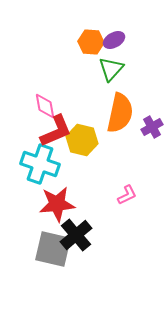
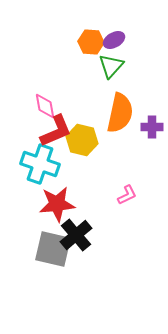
green triangle: moved 3 px up
purple cross: rotated 30 degrees clockwise
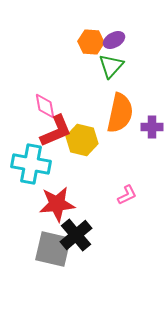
cyan cross: moved 9 px left; rotated 9 degrees counterclockwise
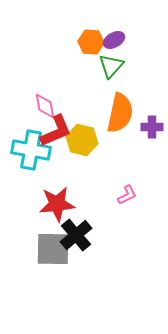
cyan cross: moved 14 px up
gray square: rotated 12 degrees counterclockwise
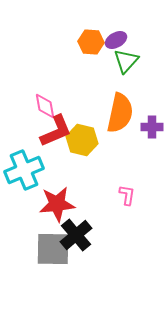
purple ellipse: moved 2 px right
green triangle: moved 15 px right, 5 px up
cyan cross: moved 7 px left, 20 px down; rotated 33 degrees counterclockwise
pink L-shape: rotated 55 degrees counterclockwise
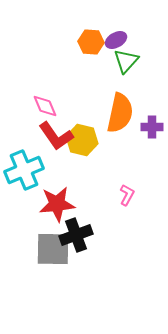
pink diamond: rotated 12 degrees counterclockwise
red L-shape: moved 5 px down; rotated 78 degrees clockwise
pink L-shape: rotated 20 degrees clockwise
black cross: rotated 20 degrees clockwise
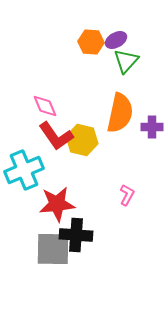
black cross: rotated 24 degrees clockwise
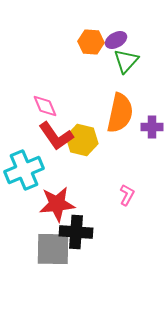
black cross: moved 3 px up
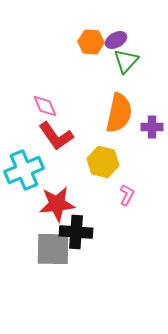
orange semicircle: moved 1 px left
yellow hexagon: moved 21 px right, 22 px down
